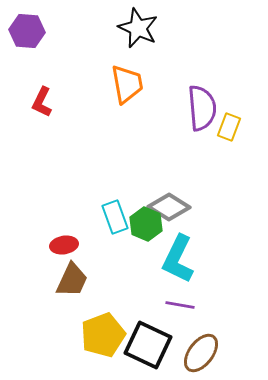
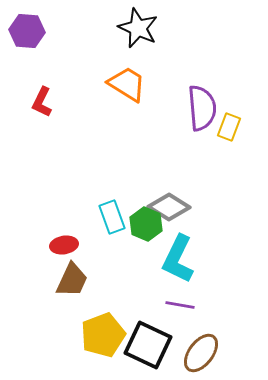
orange trapezoid: rotated 48 degrees counterclockwise
cyan rectangle: moved 3 px left
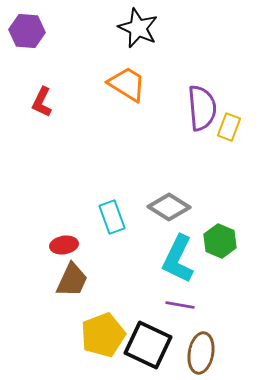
green hexagon: moved 74 px right, 17 px down
brown ellipse: rotated 27 degrees counterclockwise
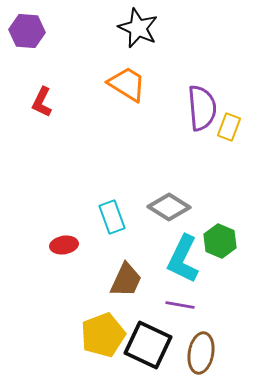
cyan L-shape: moved 5 px right
brown trapezoid: moved 54 px right
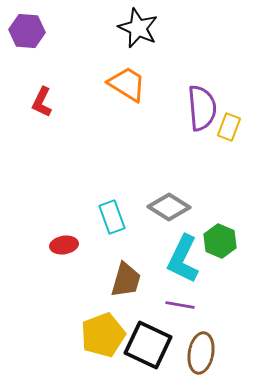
brown trapezoid: rotated 9 degrees counterclockwise
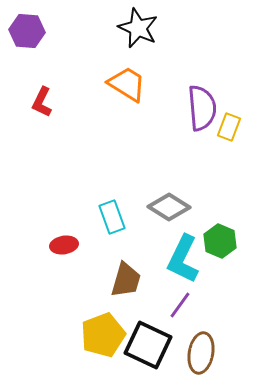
purple line: rotated 64 degrees counterclockwise
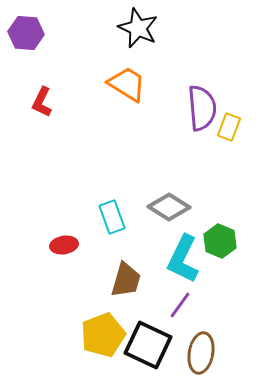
purple hexagon: moved 1 px left, 2 px down
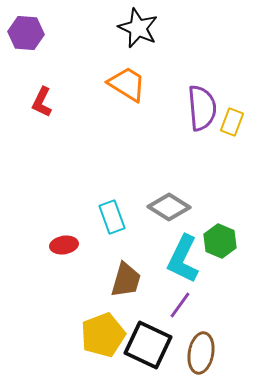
yellow rectangle: moved 3 px right, 5 px up
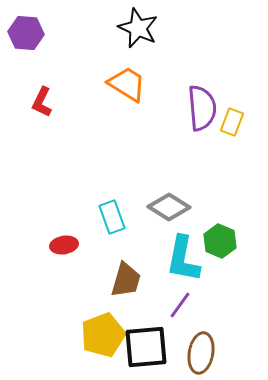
cyan L-shape: rotated 15 degrees counterclockwise
black square: moved 2 px left, 2 px down; rotated 30 degrees counterclockwise
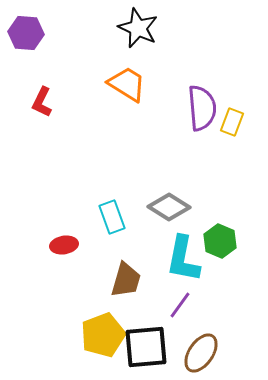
brown ellipse: rotated 24 degrees clockwise
